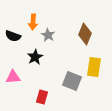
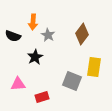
brown diamond: moved 3 px left; rotated 15 degrees clockwise
pink triangle: moved 5 px right, 7 px down
red rectangle: rotated 56 degrees clockwise
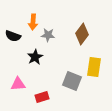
gray star: rotated 24 degrees counterclockwise
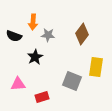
black semicircle: moved 1 px right
yellow rectangle: moved 2 px right
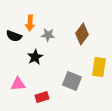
orange arrow: moved 3 px left, 1 px down
yellow rectangle: moved 3 px right
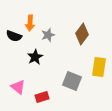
gray star: rotated 24 degrees counterclockwise
pink triangle: moved 3 px down; rotated 42 degrees clockwise
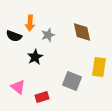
brown diamond: moved 2 px up; rotated 50 degrees counterclockwise
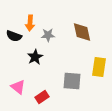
gray star: rotated 16 degrees clockwise
gray square: rotated 18 degrees counterclockwise
red rectangle: rotated 16 degrees counterclockwise
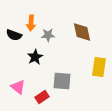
orange arrow: moved 1 px right
black semicircle: moved 1 px up
gray square: moved 10 px left
